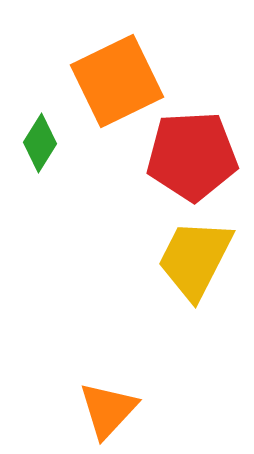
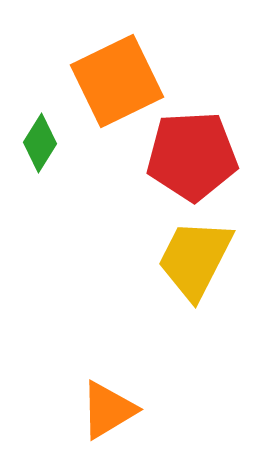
orange triangle: rotated 16 degrees clockwise
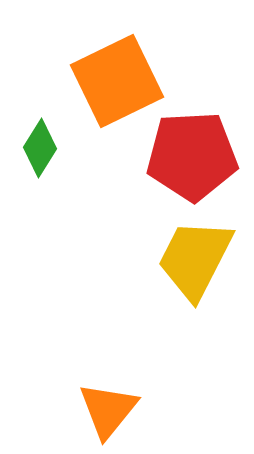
green diamond: moved 5 px down
orange triangle: rotated 20 degrees counterclockwise
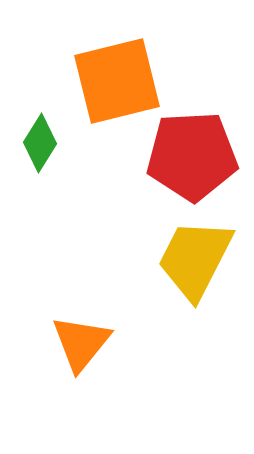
orange square: rotated 12 degrees clockwise
green diamond: moved 5 px up
orange triangle: moved 27 px left, 67 px up
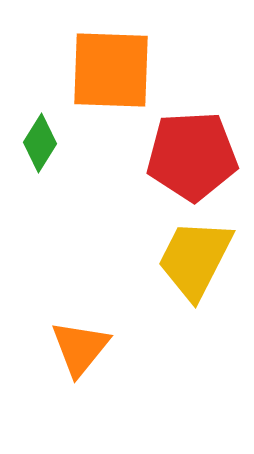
orange square: moved 6 px left, 11 px up; rotated 16 degrees clockwise
orange triangle: moved 1 px left, 5 px down
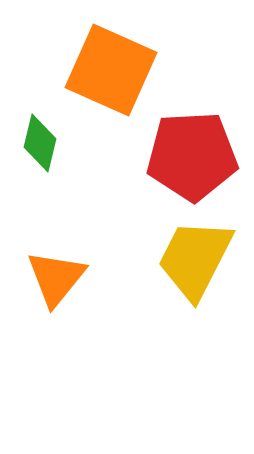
orange square: rotated 22 degrees clockwise
green diamond: rotated 18 degrees counterclockwise
orange triangle: moved 24 px left, 70 px up
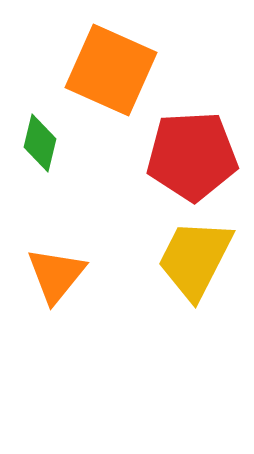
orange triangle: moved 3 px up
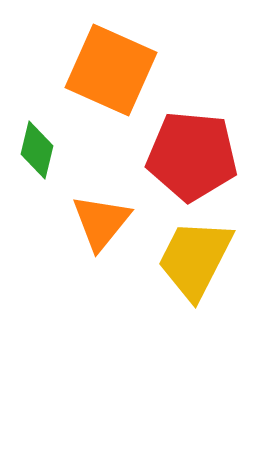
green diamond: moved 3 px left, 7 px down
red pentagon: rotated 8 degrees clockwise
orange triangle: moved 45 px right, 53 px up
